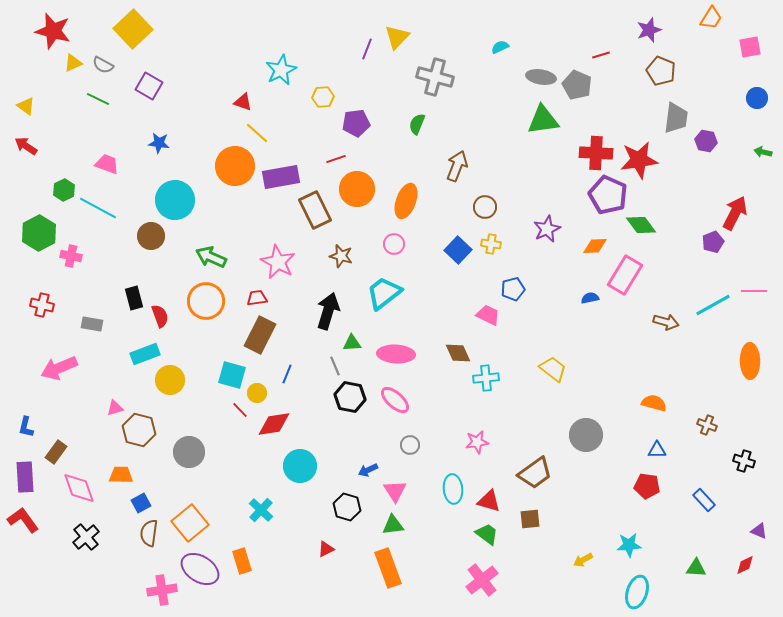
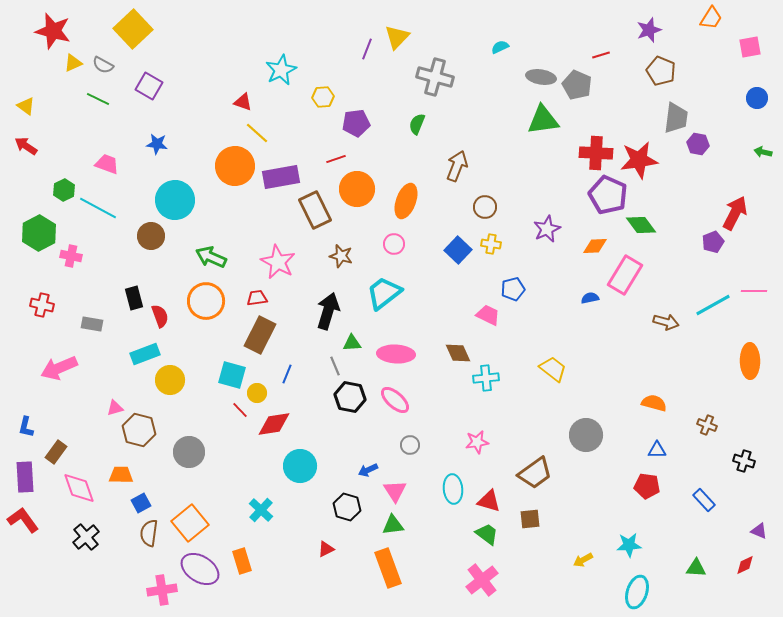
purple hexagon at (706, 141): moved 8 px left, 3 px down
blue star at (159, 143): moved 2 px left, 1 px down
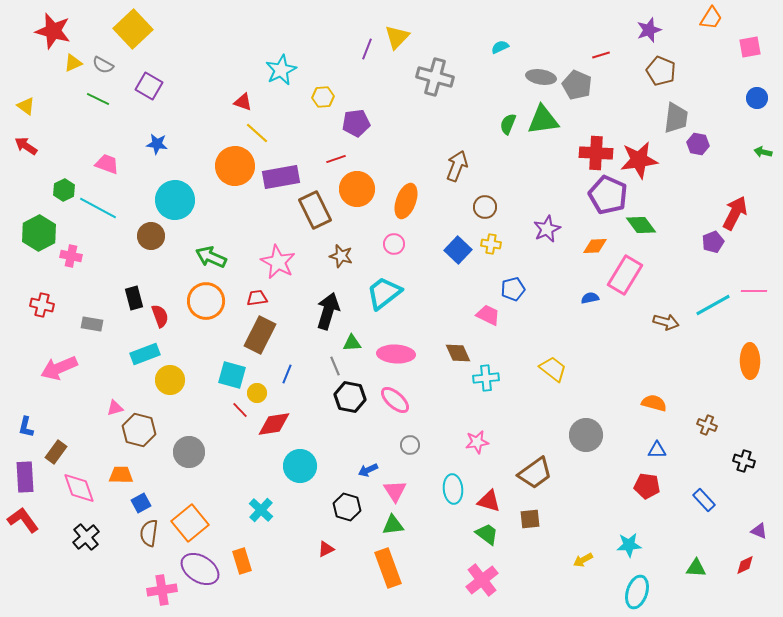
green semicircle at (417, 124): moved 91 px right
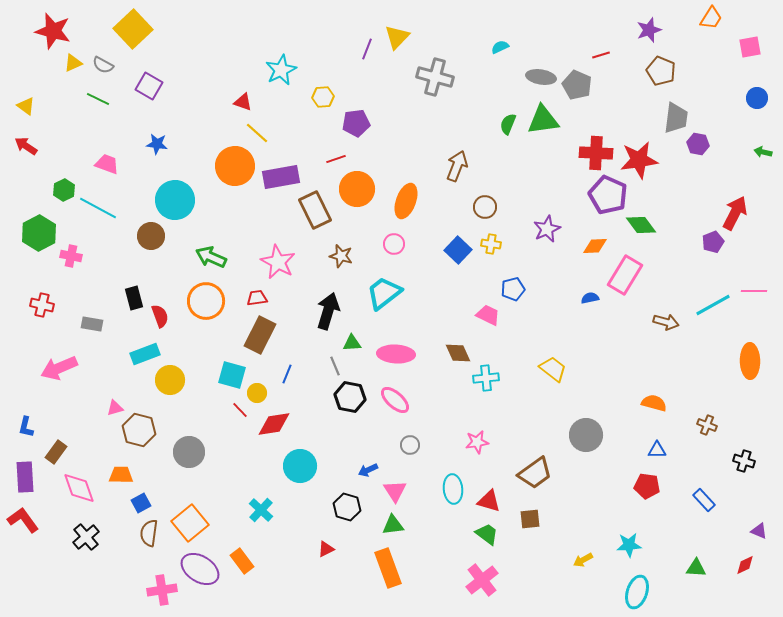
orange rectangle at (242, 561): rotated 20 degrees counterclockwise
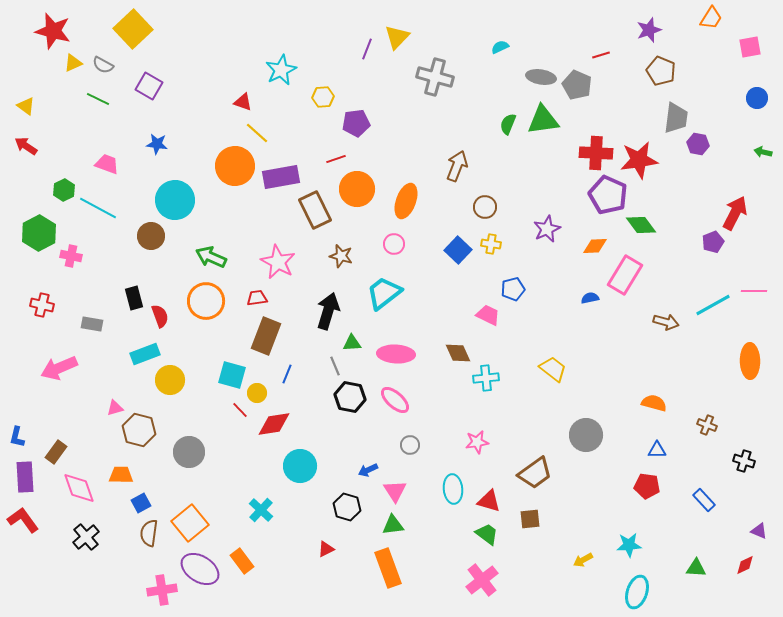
brown rectangle at (260, 335): moved 6 px right, 1 px down; rotated 6 degrees counterclockwise
blue L-shape at (26, 427): moved 9 px left, 10 px down
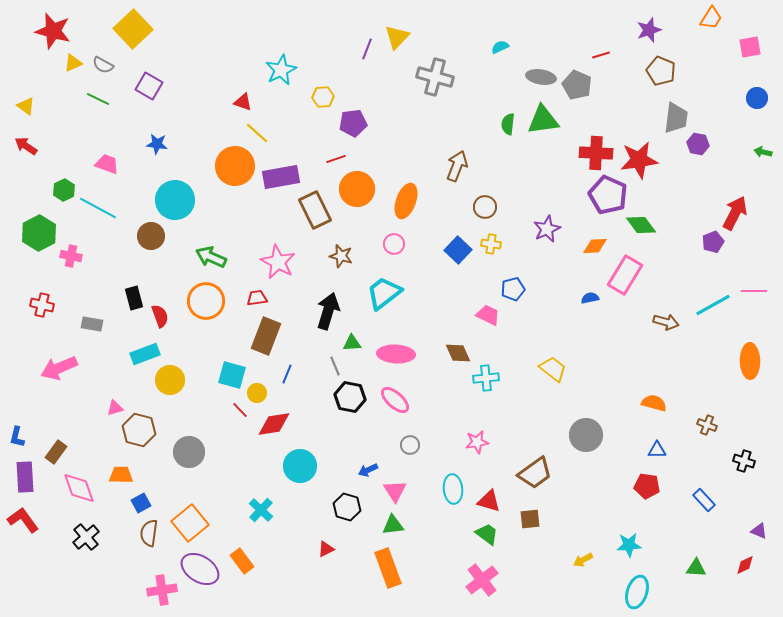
purple pentagon at (356, 123): moved 3 px left
green semicircle at (508, 124): rotated 15 degrees counterclockwise
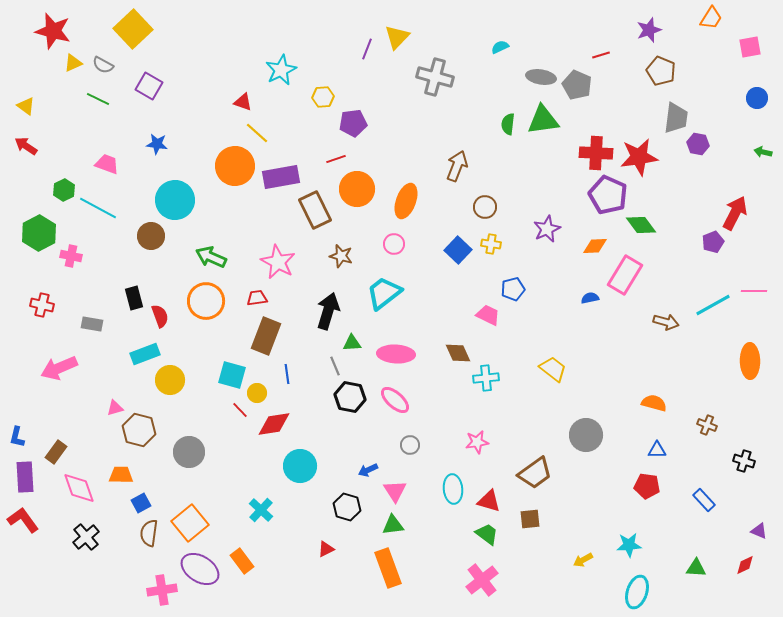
red star at (639, 160): moved 3 px up
blue line at (287, 374): rotated 30 degrees counterclockwise
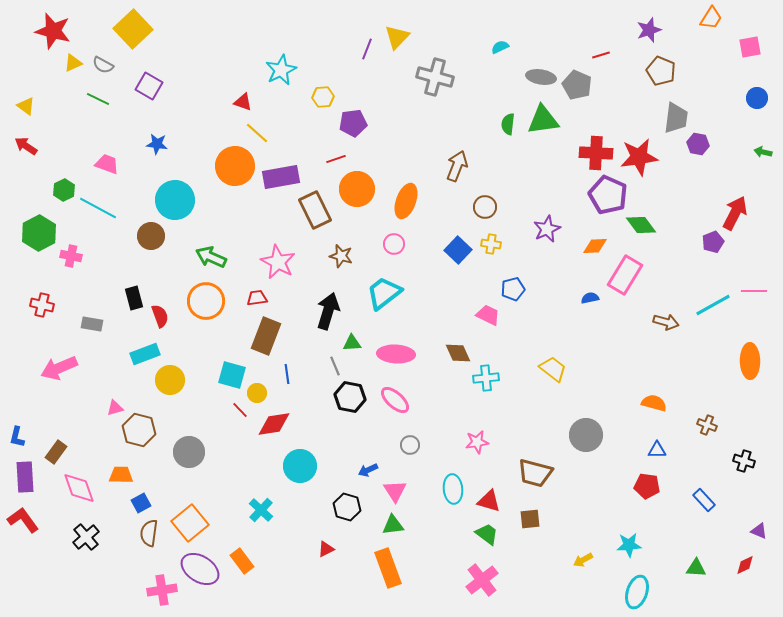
brown trapezoid at (535, 473): rotated 51 degrees clockwise
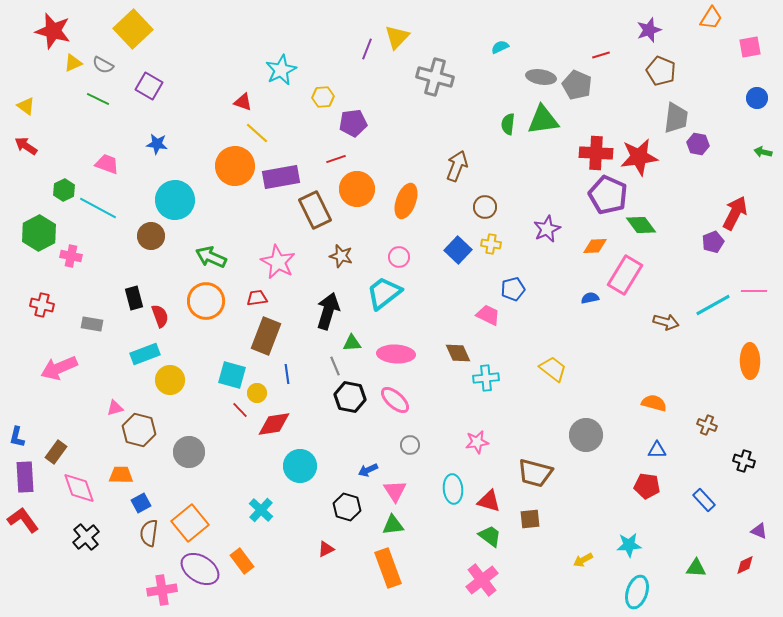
pink circle at (394, 244): moved 5 px right, 13 px down
green trapezoid at (487, 534): moved 3 px right, 2 px down
